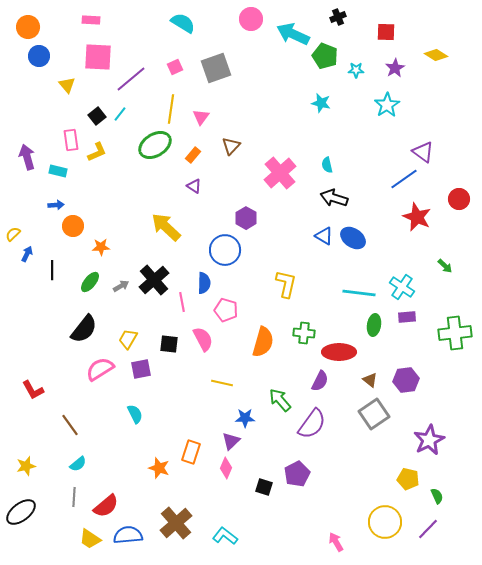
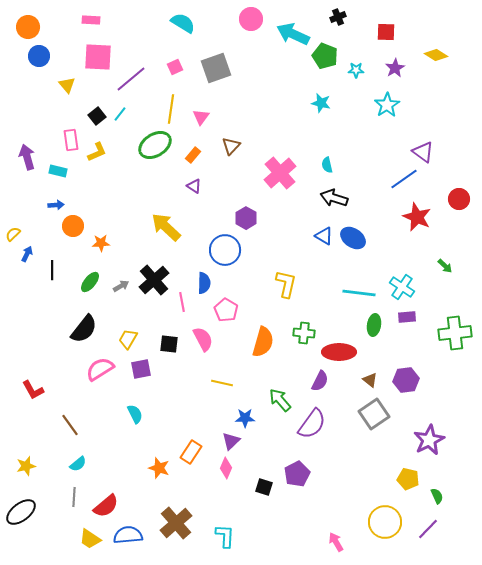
orange star at (101, 247): moved 4 px up
pink pentagon at (226, 310): rotated 15 degrees clockwise
orange rectangle at (191, 452): rotated 15 degrees clockwise
cyan L-shape at (225, 536): rotated 55 degrees clockwise
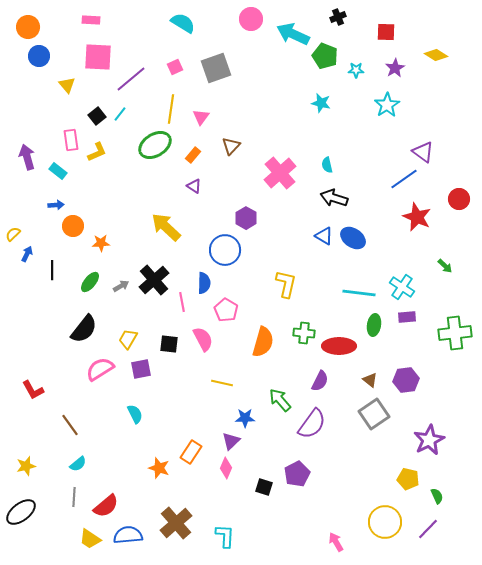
cyan rectangle at (58, 171): rotated 24 degrees clockwise
red ellipse at (339, 352): moved 6 px up
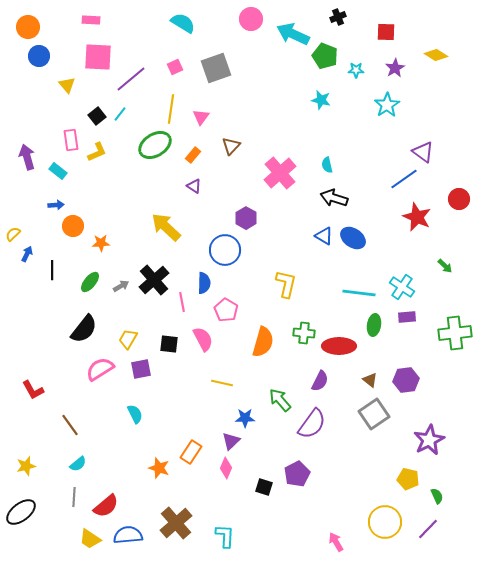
cyan star at (321, 103): moved 3 px up
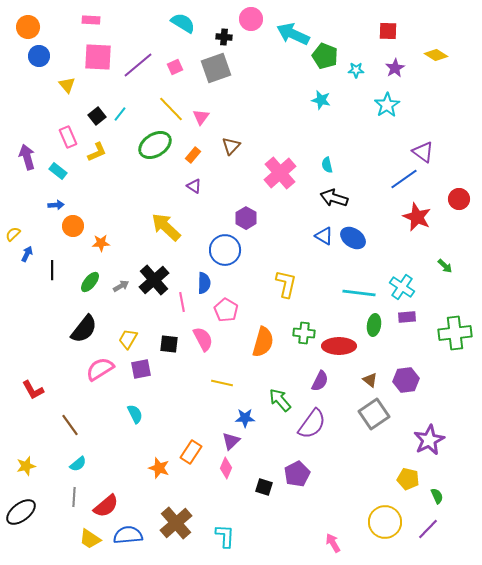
black cross at (338, 17): moved 114 px left, 20 px down; rotated 28 degrees clockwise
red square at (386, 32): moved 2 px right, 1 px up
purple line at (131, 79): moved 7 px right, 14 px up
yellow line at (171, 109): rotated 52 degrees counterclockwise
pink rectangle at (71, 140): moved 3 px left, 3 px up; rotated 15 degrees counterclockwise
pink arrow at (336, 542): moved 3 px left, 1 px down
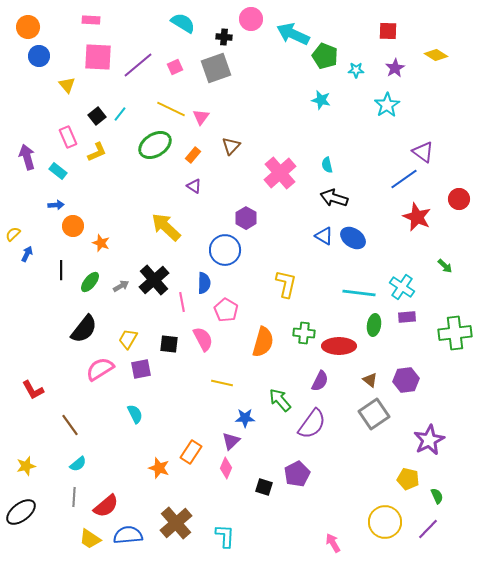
yellow line at (171, 109): rotated 20 degrees counterclockwise
orange star at (101, 243): rotated 24 degrees clockwise
black line at (52, 270): moved 9 px right
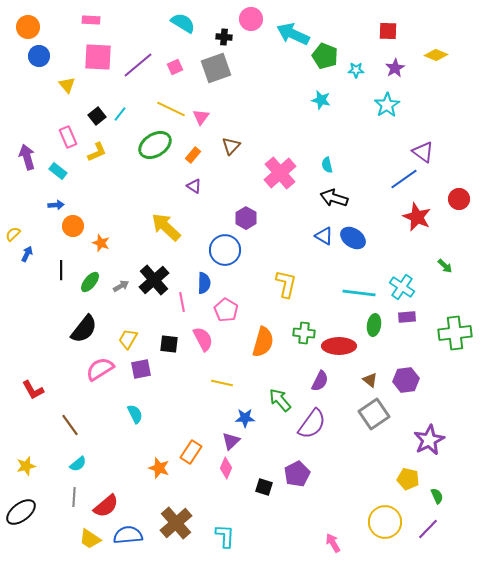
yellow diamond at (436, 55): rotated 10 degrees counterclockwise
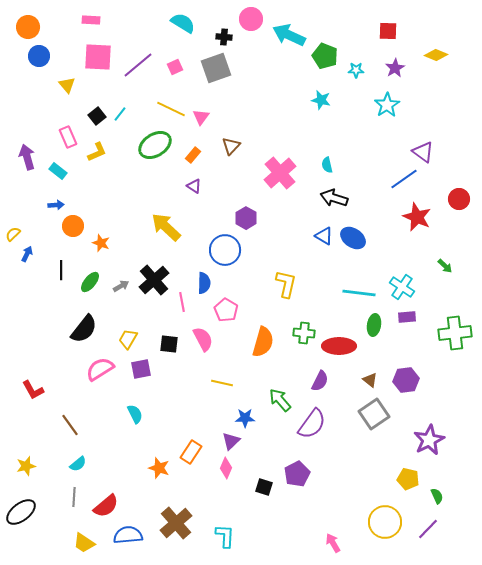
cyan arrow at (293, 34): moved 4 px left, 1 px down
yellow trapezoid at (90, 539): moved 6 px left, 4 px down
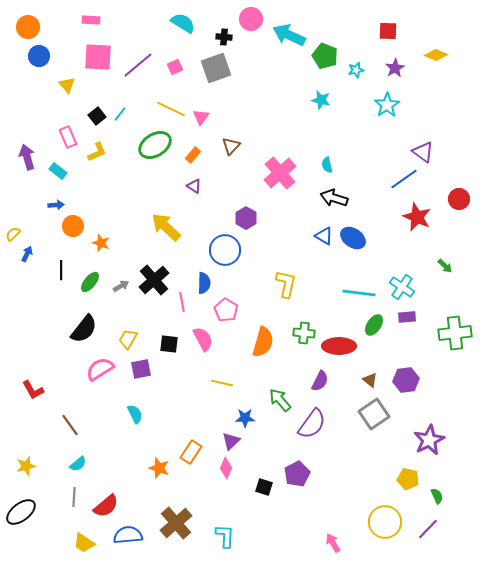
cyan star at (356, 70): rotated 14 degrees counterclockwise
green ellipse at (374, 325): rotated 25 degrees clockwise
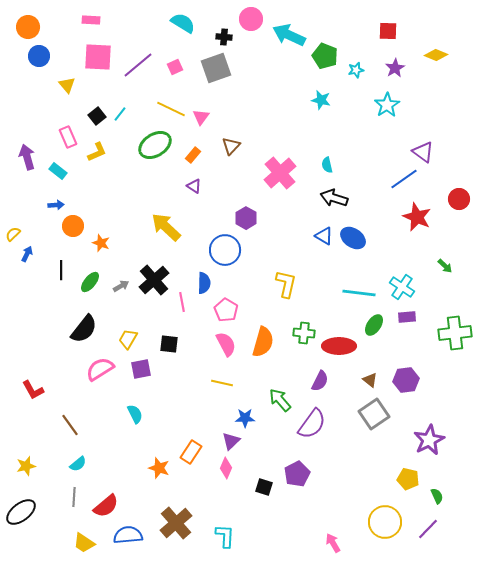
pink semicircle at (203, 339): moved 23 px right, 5 px down
